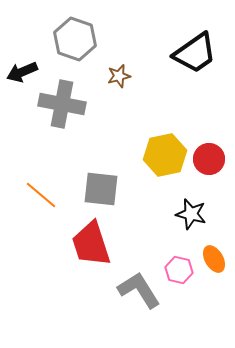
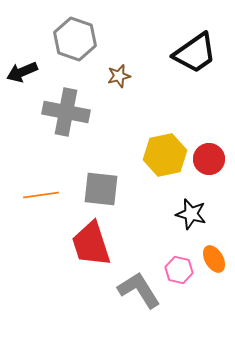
gray cross: moved 4 px right, 8 px down
orange line: rotated 48 degrees counterclockwise
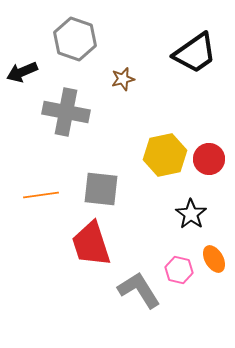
brown star: moved 4 px right, 3 px down
black star: rotated 20 degrees clockwise
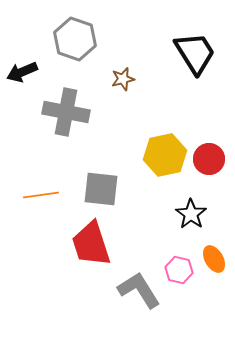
black trapezoid: rotated 87 degrees counterclockwise
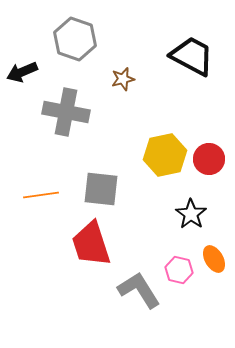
black trapezoid: moved 3 px left, 3 px down; rotated 30 degrees counterclockwise
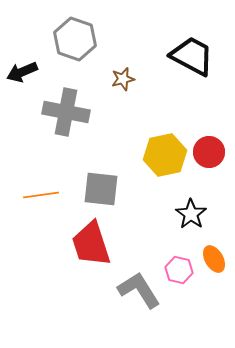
red circle: moved 7 px up
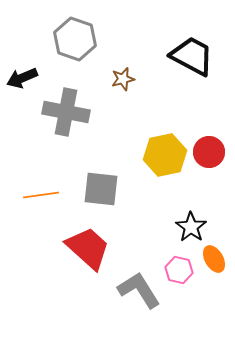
black arrow: moved 6 px down
black star: moved 13 px down
red trapezoid: moved 3 px left, 4 px down; rotated 150 degrees clockwise
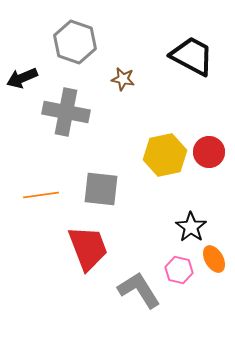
gray hexagon: moved 3 px down
brown star: rotated 25 degrees clockwise
red trapezoid: rotated 27 degrees clockwise
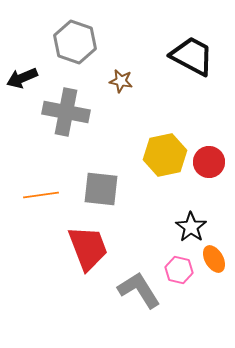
brown star: moved 2 px left, 2 px down
red circle: moved 10 px down
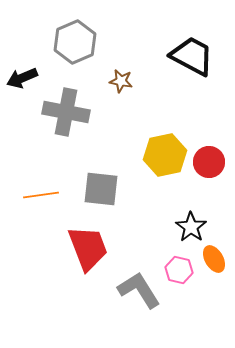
gray hexagon: rotated 18 degrees clockwise
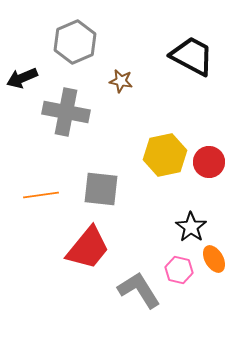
red trapezoid: rotated 60 degrees clockwise
